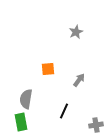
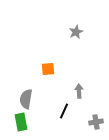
gray arrow: moved 11 px down; rotated 40 degrees counterclockwise
gray cross: moved 3 px up
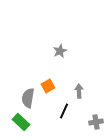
gray star: moved 16 px left, 19 px down
orange square: moved 17 px down; rotated 24 degrees counterclockwise
gray semicircle: moved 2 px right, 1 px up
green rectangle: rotated 36 degrees counterclockwise
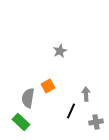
gray arrow: moved 7 px right, 3 px down
black line: moved 7 px right
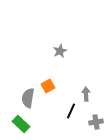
green rectangle: moved 2 px down
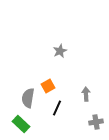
black line: moved 14 px left, 3 px up
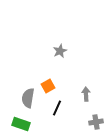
green rectangle: rotated 24 degrees counterclockwise
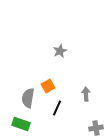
gray cross: moved 6 px down
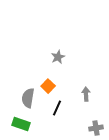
gray star: moved 2 px left, 6 px down
orange square: rotated 16 degrees counterclockwise
